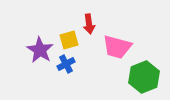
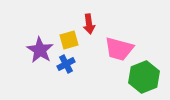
pink trapezoid: moved 2 px right, 2 px down
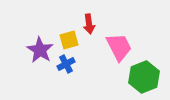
pink trapezoid: moved 2 px up; rotated 132 degrees counterclockwise
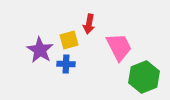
red arrow: rotated 18 degrees clockwise
blue cross: rotated 30 degrees clockwise
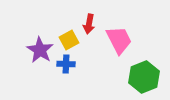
yellow square: rotated 12 degrees counterclockwise
pink trapezoid: moved 7 px up
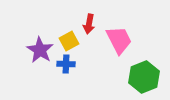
yellow square: moved 1 px down
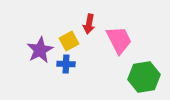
purple star: rotated 12 degrees clockwise
green hexagon: rotated 12 degrees clockwise
